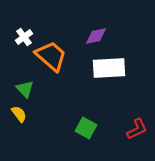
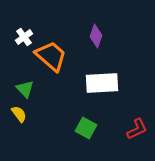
purple diamond: rotated 60 degrees counterclockwise
white rectangle: moved 7 px left, 15 px down
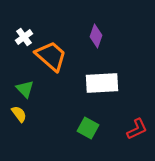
green square: moved 2 px right
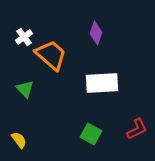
purple diamond: moved 3 px up
orange trapezoid: moved 1 px up
yellow semicircle: moved 26 px down
green square: moved 3 px right, 6 px down
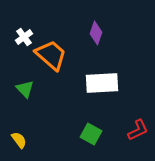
red L-shape: moved 1 px right, 1 px down
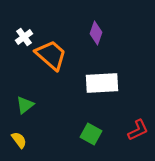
green triangle: moved 16 px down; rotated 36 degrees clockwise
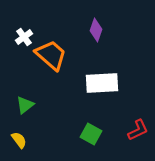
purple diamond: moved 3 px up
